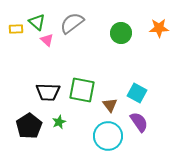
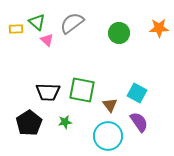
green circle: moved 2 px left
green star: moved 6 px right; rotated 16 degrees clockwise
black pentagon: moved 3 px up
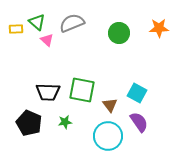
gray semicircle: rotated 15 degrees clockwise
black pentagon: rotated 15 degrees counterclockwise
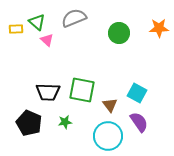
gray semicircle: moved 2 px right, 5 px up
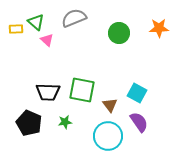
green triangle: moved 1 px left
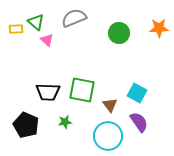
black pentagon: moved 3 px left, 2 px down
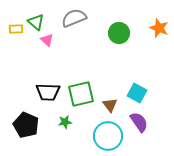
orange star: rotated 24 degrees clockwise
green square: moved 1 px left, 4 px down; rotated 24 degrees counterclockwise
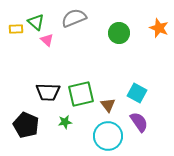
brown triangle: moved 2 px left
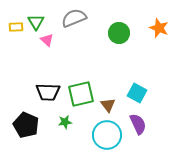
green triangle: rotated 18 degrees clockwise
yellow rectangle: moved 2 px up
purple semicircle: moved 1 px left, 2 px down; rotated 10 degrees clockwise
cyan circle: moved 1 px left, 1 px up
